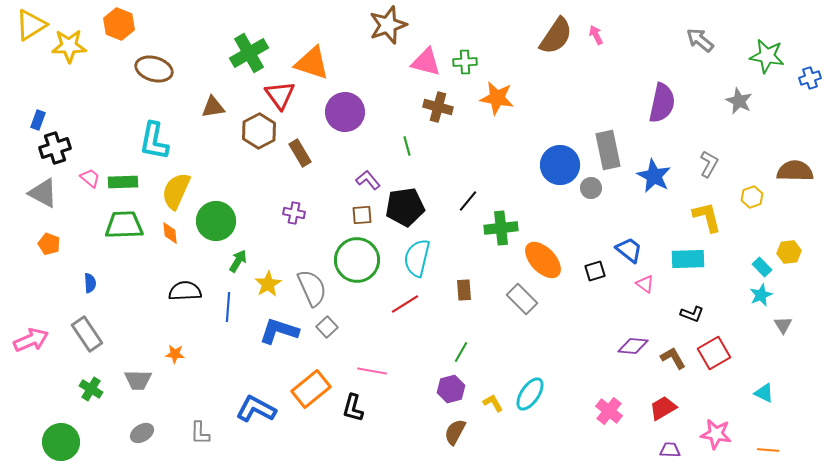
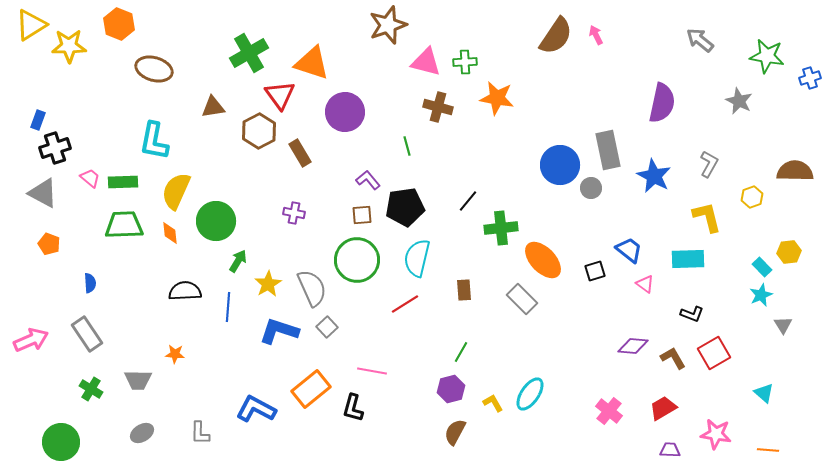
cyan triangle at (764, 393): rotated 15 degrees clockwise
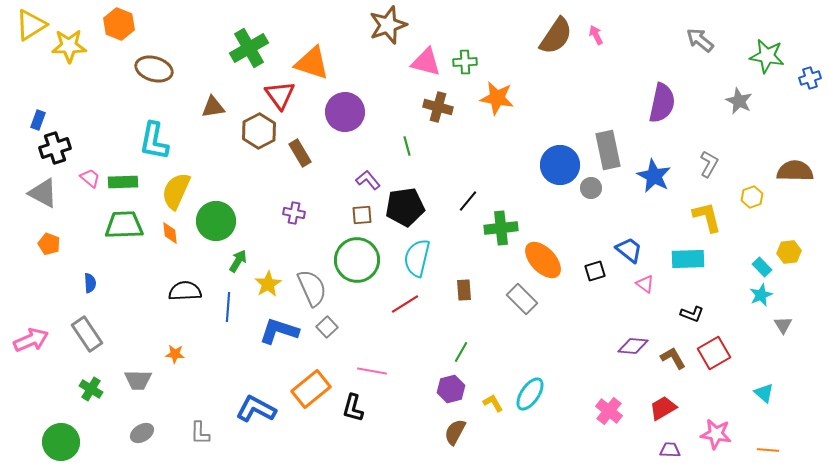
green cross at (249, 53): moved 5 px up
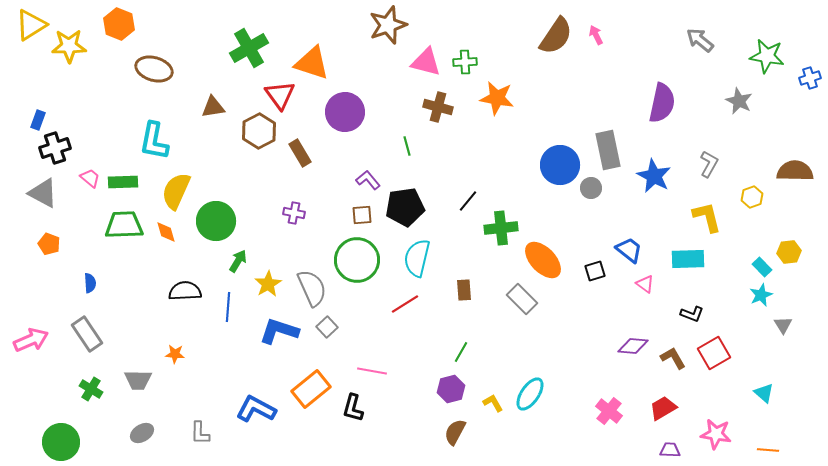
orange diamond at (170, 233): moved 4 px left, 1 px up; rotated 10 degrees counterclockwise
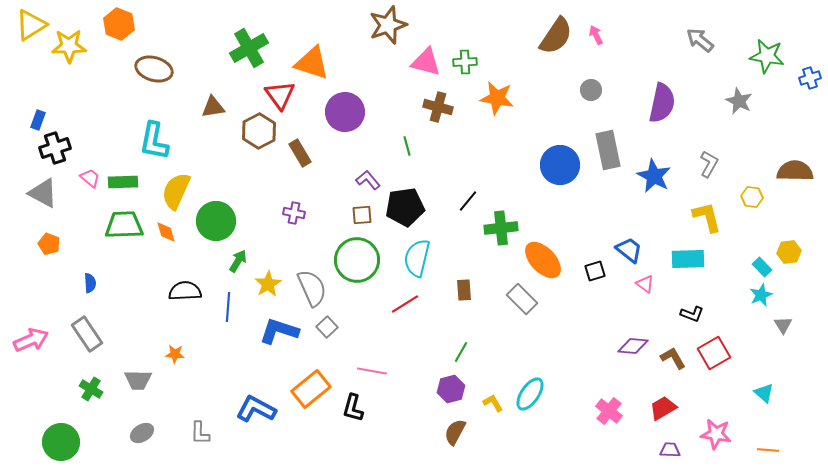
gray circle at (591, 188): moved 98 px up
yellow hexagon at (752, 197): rotated 25 degrees clockwise
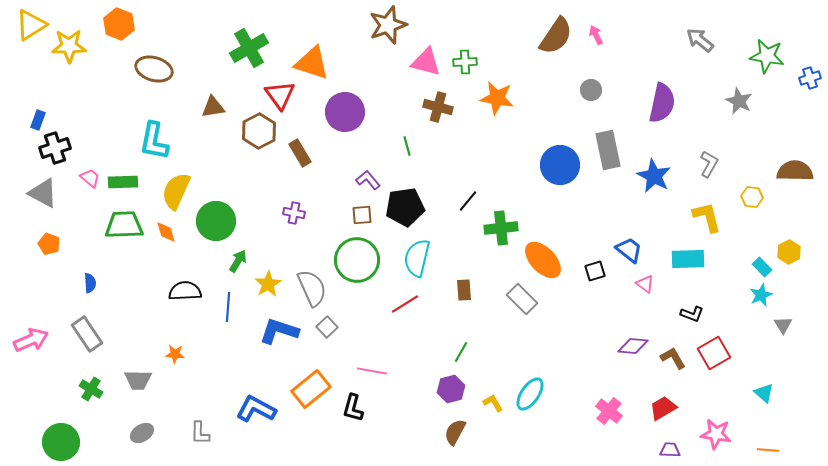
yellow hexagon at (789, 252): rotated 20 degrees counterclockwise
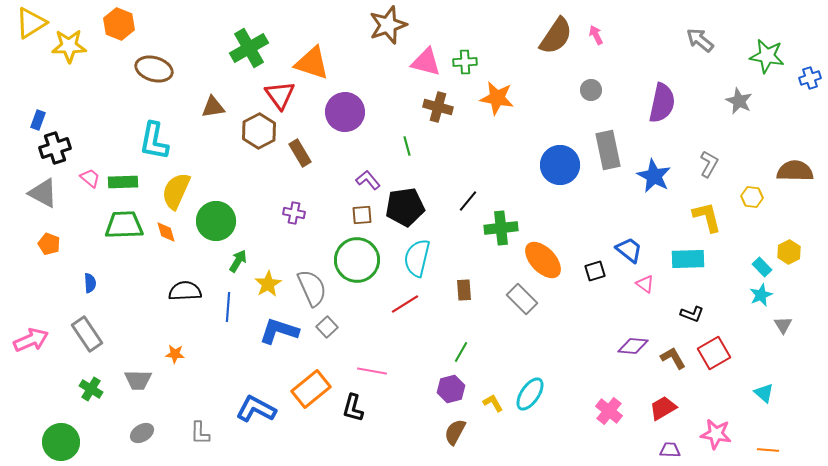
yellow triangle at (31, 25): moved 2 px up
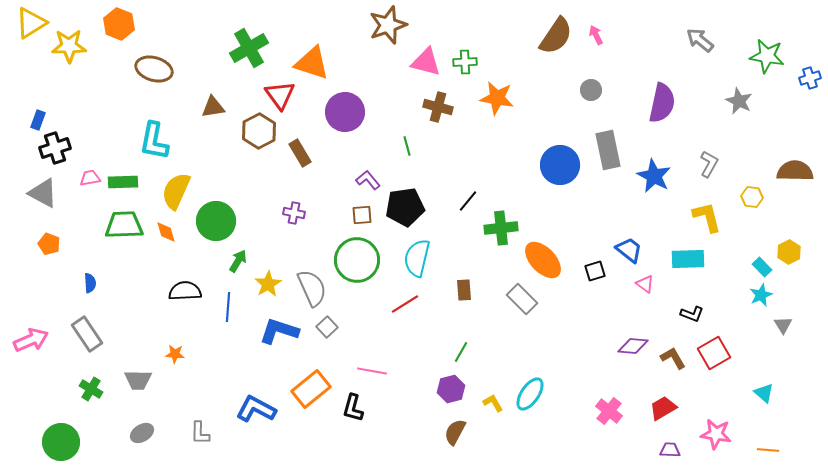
pink trapezoid at (90, 178): rotated 50 degrees counterclockwise
